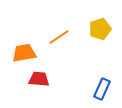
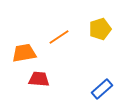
blue rectangle: rotated 25 degrees clockwise
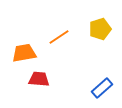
blue rectangle: moved 1 px up
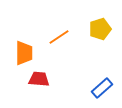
orange trapezoid: rotated 100 degrees clockwise
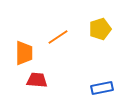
orange line: moved 1 px left
red trapezoid: moved 2 px left, 1 px down
blue rectangle: rotated 30 degrees clockwise
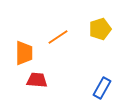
blue rectangle: rotated 50 degrees counterclockwise
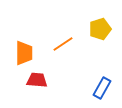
orange line: moved 5 px right, 7 px down
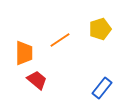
orange line: moved 3 px left, 4 px up
red trapezoid: rotated 35 degrees clockwise
blue rectangle: rotated 10 degrees clockwise
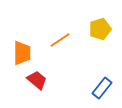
orange trapezoid: moved 2 px left
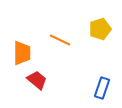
orange line: rotated 60 degrees clockwise
blue rectangle: rotated 20 degrees counterclockwise
